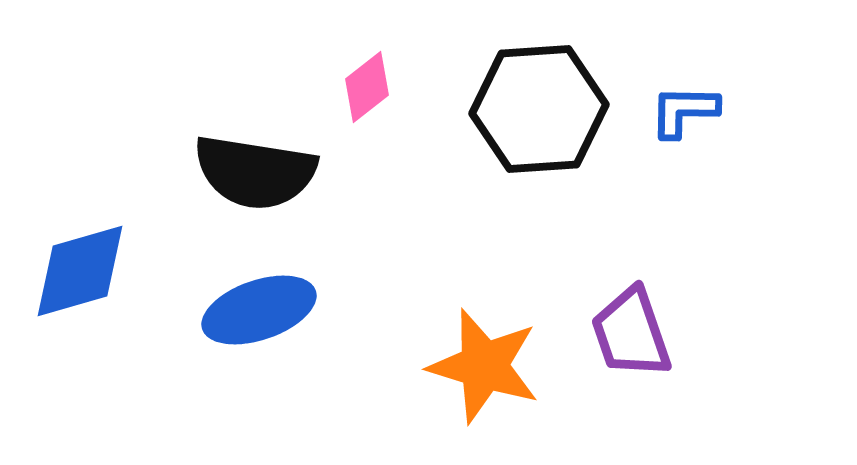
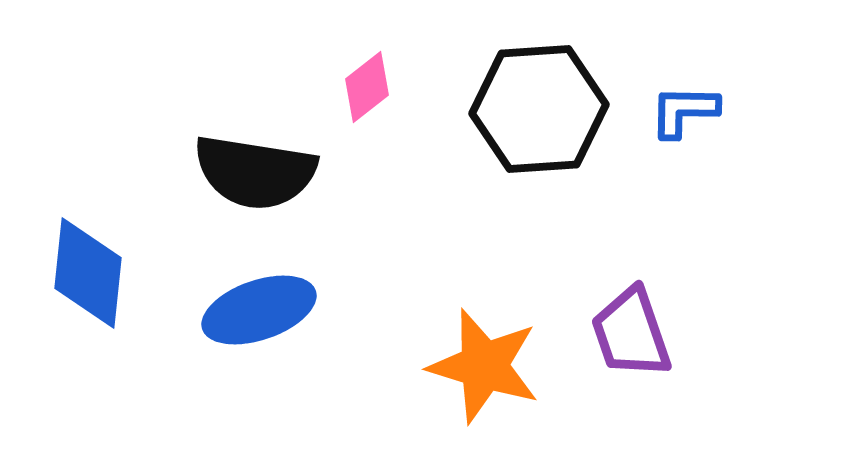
blue diamond: moved 8 px right, 2 px down; rotated 68 degrees counterclockwise
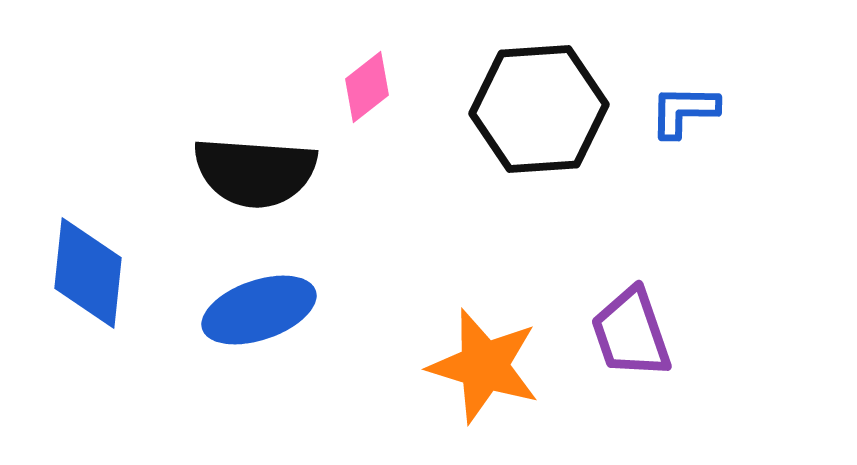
black semicircle: rotated 5 degrees counterclockwise
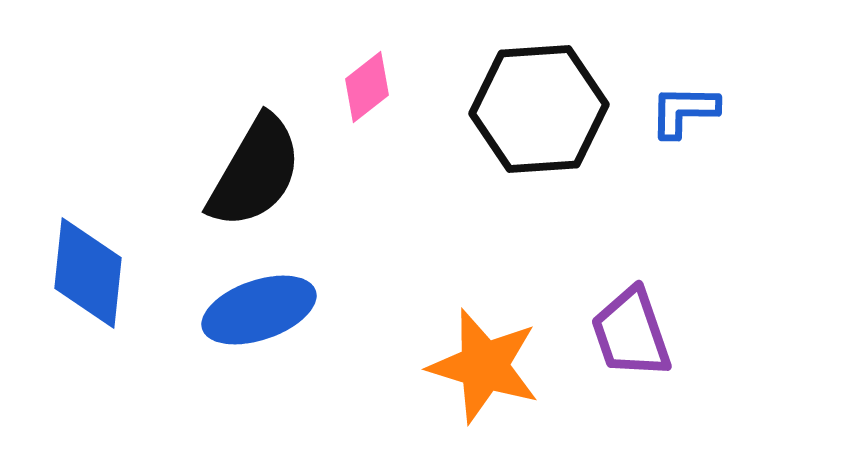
black semicircle: rotated 64 degrees counterclockwise
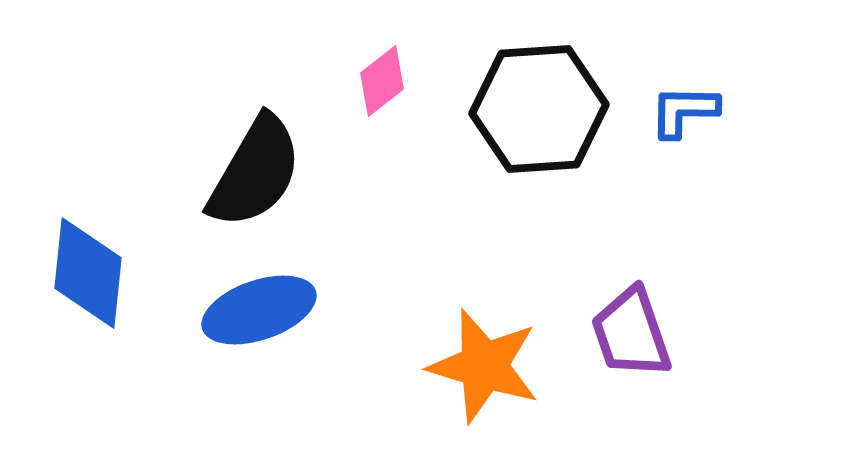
pink diamond: moved 15 px right, 6 px up
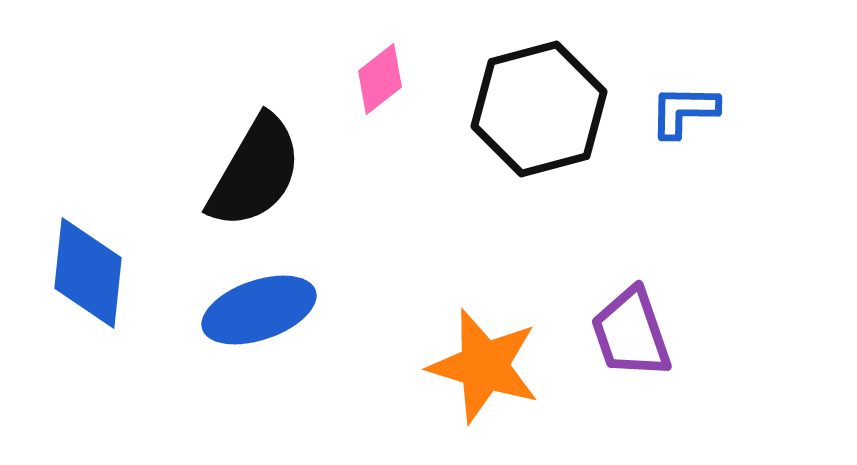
pink diamond: moved 2 px left, 2 px up
black hexagon: rotated 11 degrees counterclockwise
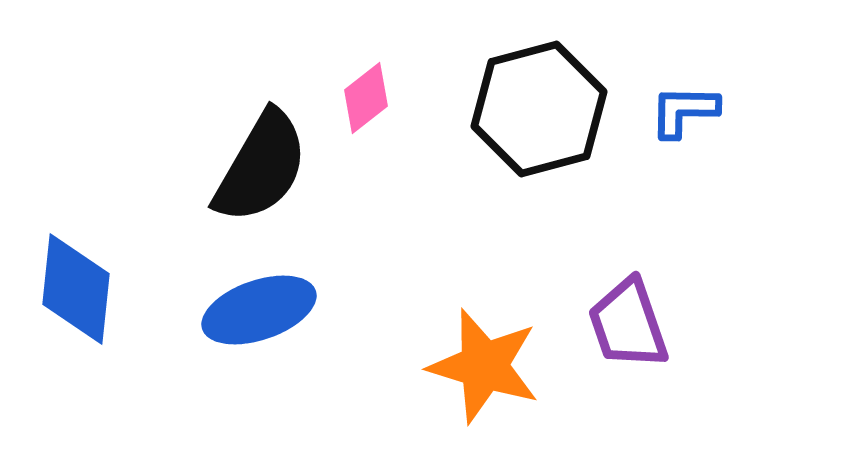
pink diamond: moved 14 px left, 19 px down
black semicircle: moved 6 px right, 5 px up
blue diamond: moved 12 px left, 16 px down
purple trapezoid: moved 3 px left, 9 px up
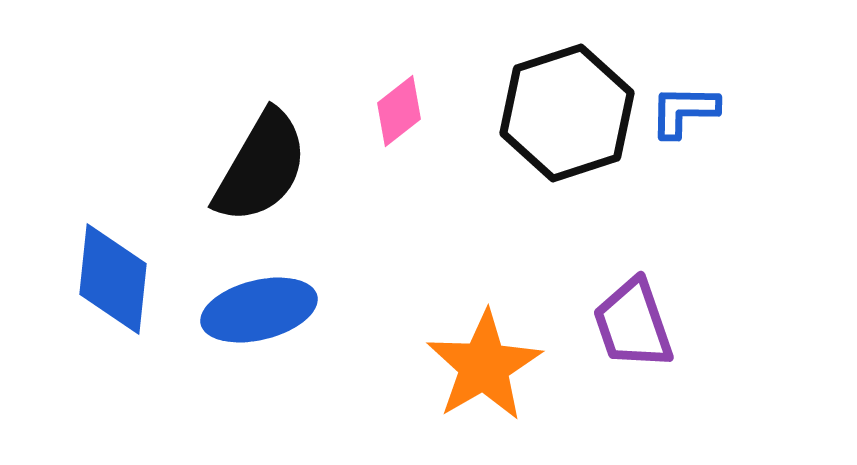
pink diamond: moved 33 px right, 13 px down
black hexagon: moved 28 px right, 4 px down; rotated 3 degrees counterclockwise
blue diamond: moved 37 px right, 10 px up
blue ellipse: rotated 5 degrees clockwise
purple trapezoid: moved 5 px right
orange star: rotated 25 degrees clockwise
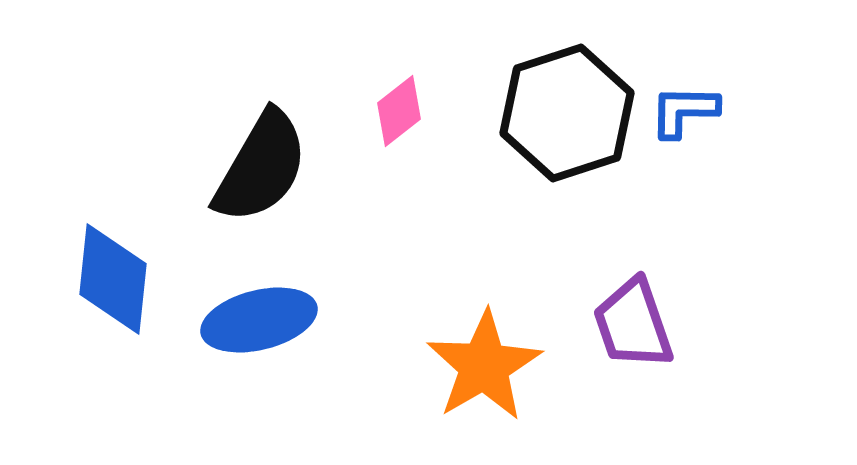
blue ellipse: moved 10 px down
